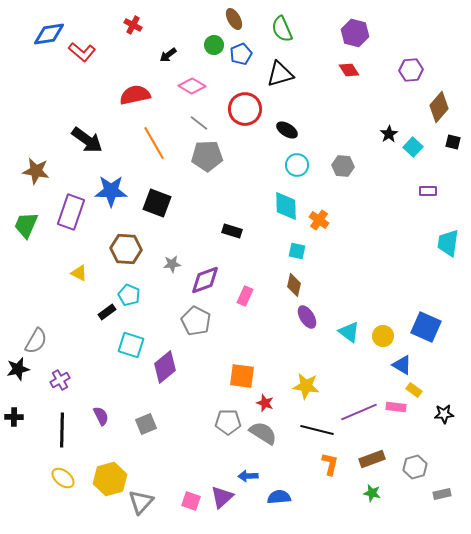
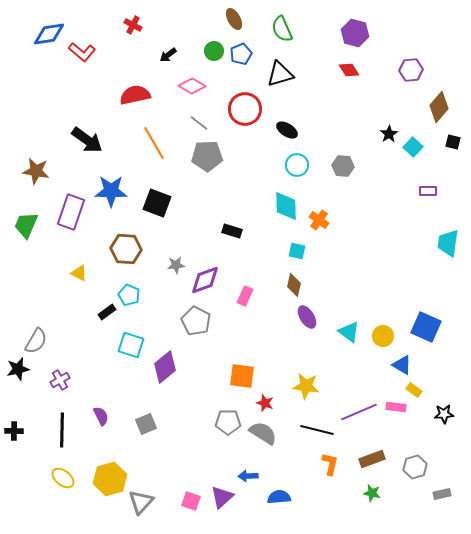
green circle at (214, 45): moved 6 px down
gray star at (172, 264): moved 4 px right, 1 px down
black cross at (14, 417): moved 14 px down
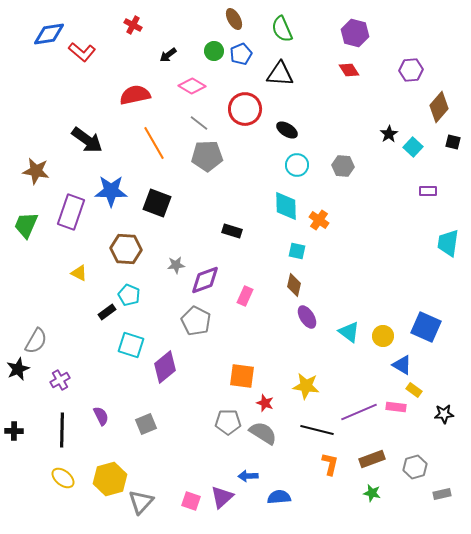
black triangle at (280, 74): rotated 20 degrees clockwise
black star at (18, 369): rotated 10 degrees counterclockwise
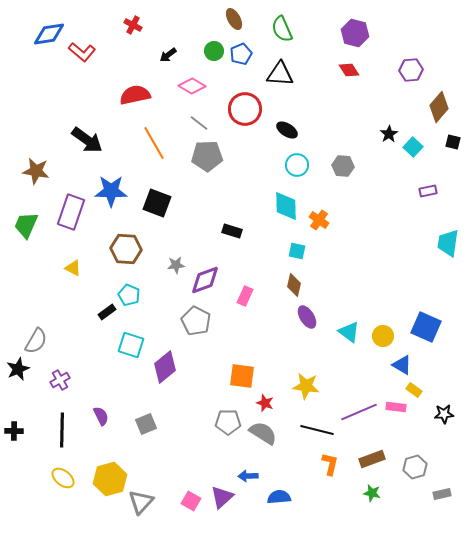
purple rectangle at (428, 191): rotated 12 degrees counterclockwise
yellow triangle at (79, 273): moved 6 px left, 5 px up
pink square at (191, 501): rotated 12 degrees clockwise
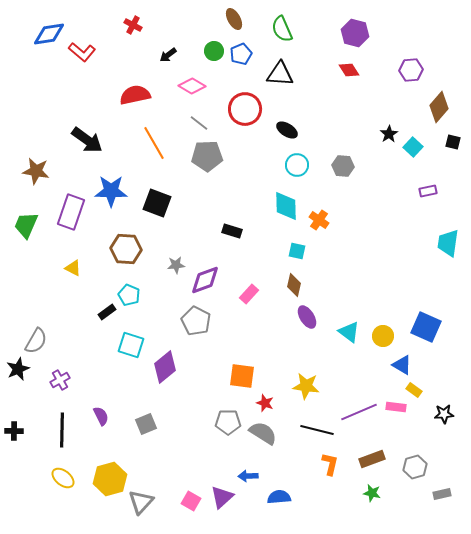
pink rectangle at (245, 296): moved 4 px right, 2 px up; rotated 18 degrees clockwise
